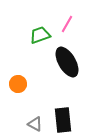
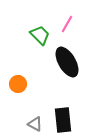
green trapezoid: rotated 65 degrees clockwise
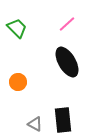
pink line: rotated 18 degrees clockwise
green trapezoid: moved 23 px left, 7 px up
orange circle: moved 2 px up
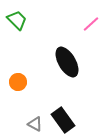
pink line: moved 24 px right
green trapezoid: moved 8 px up
black rectangle: rotated 30 degrees counterclockwise
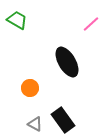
green trapezoid: rotated 15 degrees counterclockwise
orange circle: moved 12 px right, 6 px down
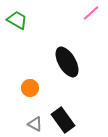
pink line: moved 11 px up
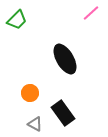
green trapezoid: rotated 105 degrees clockwise
black ellipse: moved 2 px left, 3 px up
orange circle: moved 5 px down
black rectangle: moved 7 px up
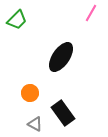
pink line: rotated 18 degrees counterclockwise
black ellipse: moved 4 px left, 2 px up; rotated 64 degrees clockwise
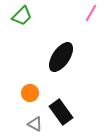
green trapezoid: moved 5 px right, 4 px up
black rectangle: moved 2 px left, 1 px up
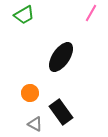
green trapezoid: moved 2 px right, 1 px up; rotated 15 degrees clockwise
